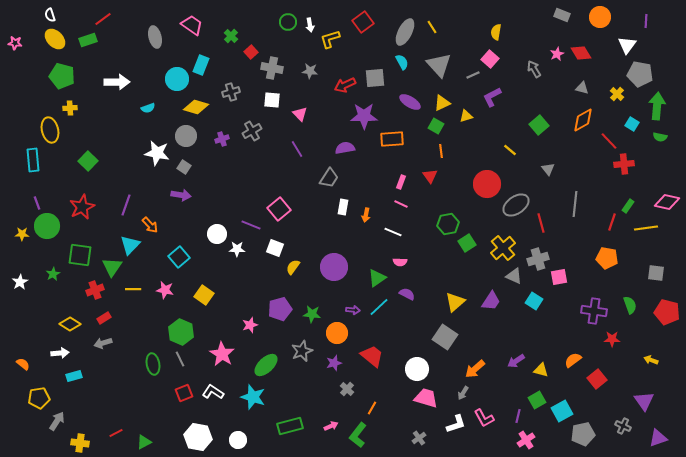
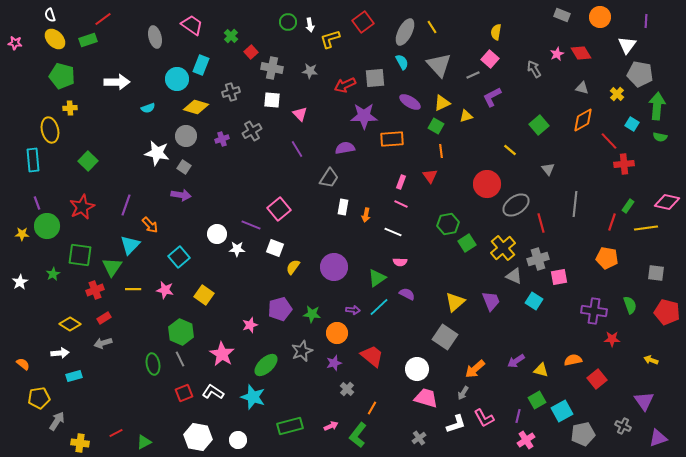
purple trapezoid at (491, 301): rotated 55 degrees counterclockwise
orange semicircle at (573, 360): rotated 24 degrees clockwise
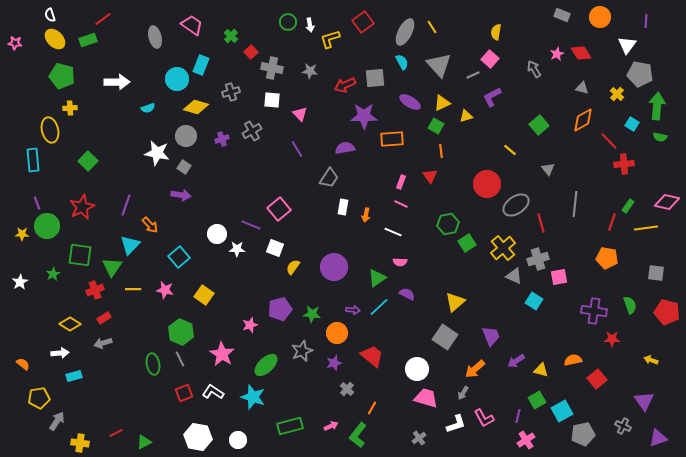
purple trapezoid at (491, 301): moved 35 px down
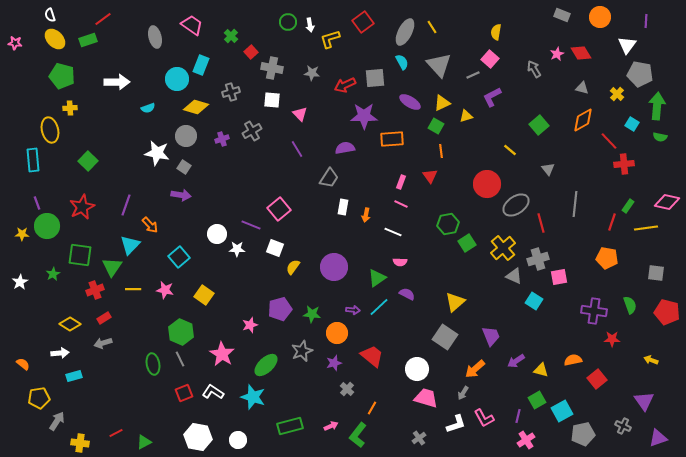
gray star at (310, 71): moved 2 px right, 2 px down
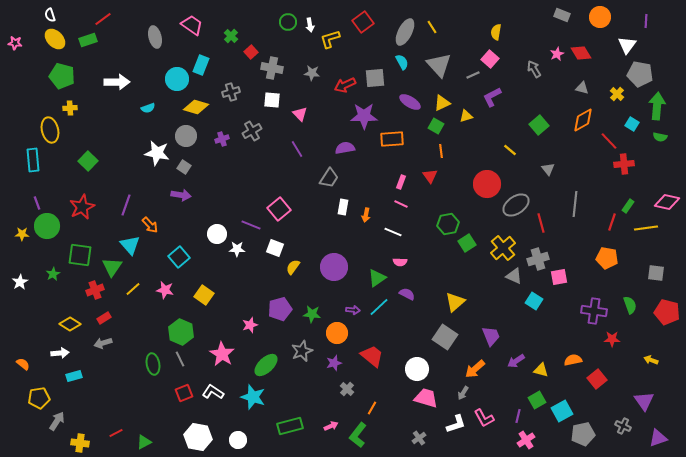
cyan triangle at (130, 245): rotated 25 degrees counterclockwise
yellow line at (133, 289): rotated 42 degrees counterclockwise
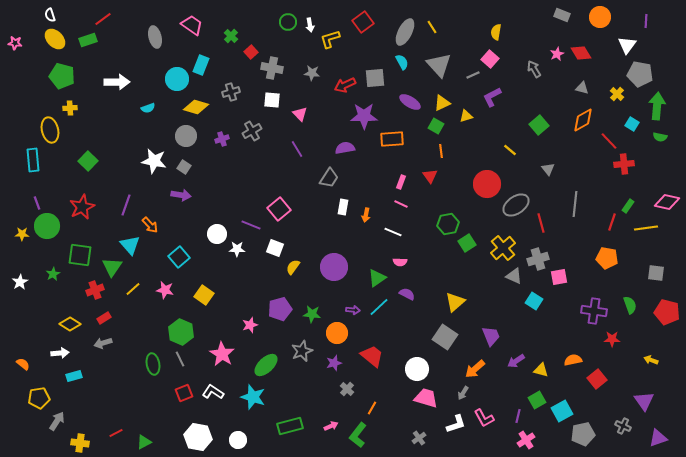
white star at (157, 153): moved 3 px left, 8 px down
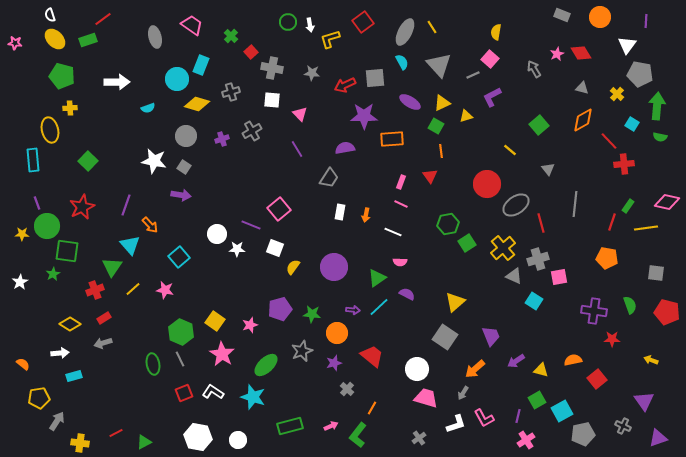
yellow diamond at (196, 107): moved 1 px right, 3 px up
white rectangle at (343, 207): moved 3 px left, 5 px down
green square at (80, 255): moved 13 px left, 4 px up
yellow square at (204, 295): moved 11 px right, 26 px down
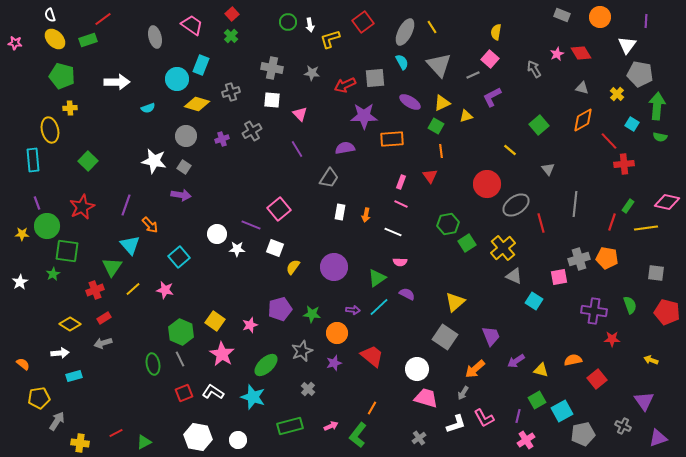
red square at (251, 52): moved 19 px left, 38 px up
gray cross at (538, 259): moved 41 px right
gray cross at (347, 389): moved 39 px left
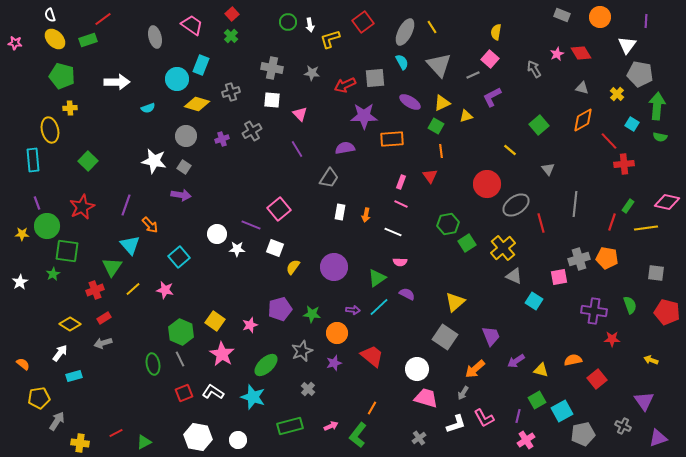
white arrow at (60, 353): rotated 48 degrees counterclockwise
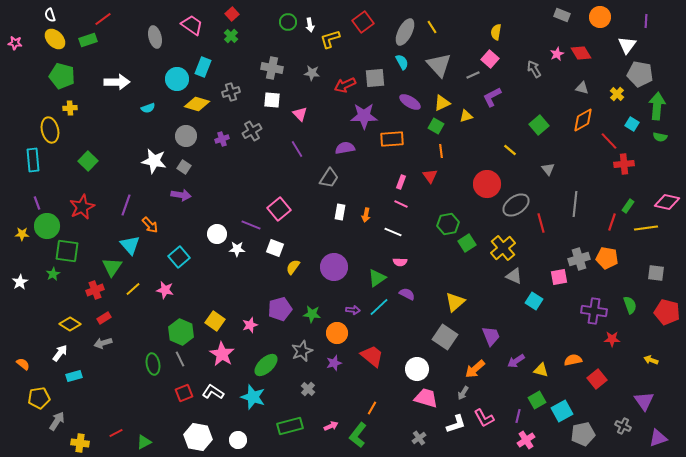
cyan rectangle at (201, 65): moved 2 px right, 2 px down
